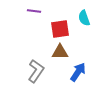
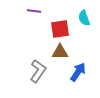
gray L-shape: moved 2 px right
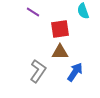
purple line: moved 1 px left, 1 px down; rotated 24 degrees clockwise
cyan semicircle: moved 1 px left, 7 px up
blue arrow: moved 3 px left
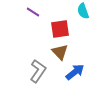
brown triangle: rotated 48 degrees clockwise
blue arrow: rotated 18 degrees clockwise
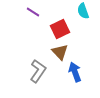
red square: rotated 18 degrees counterclockwise
blue arrow: rotated 72 degrees counterclockwise
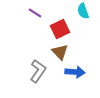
purple line: moved 2 px right, 1 px down
blue arrow: rotated 114 degrees clockwise
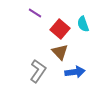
cyan semicircle: moved 13 px down
red square: rotated 24 degrees counterclockwise
blue arrow: rotated 12 degrees counterclockwise
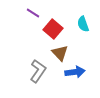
purple line: moved 2 px left
red square: moved 7 px left
brown triangle: moved 1 px down
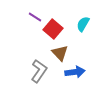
purple line: moved 2 px right, 4 px down
cyan semicircle: rotated 49 degrees clockwise
gray L-shape: moved 1 px right
